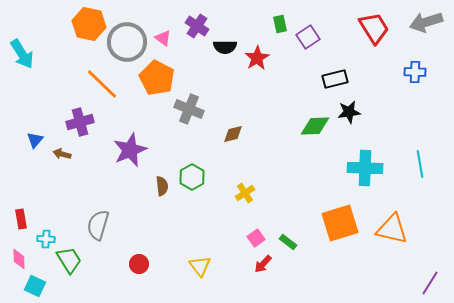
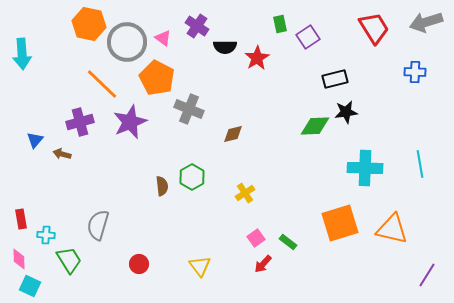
cyan arrow at (22, 54): rotated 28 degrees clockwise
black star at (349, 112): moved 3 px left
purple star at (130, 150): moved 28 px up
cyan cross at (46, 239): moved 4 px up
purple line at (430, 283): moved 3 px left, 8 px up
cyan square at (35, 286): moved 5 px left
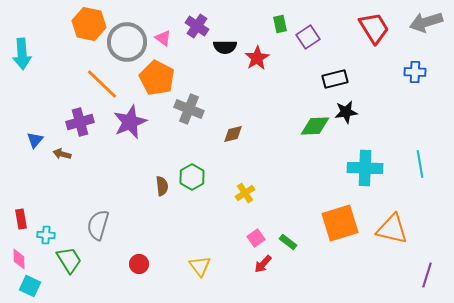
purple line at (427, 275): rotated 15 degrees counterclockwise
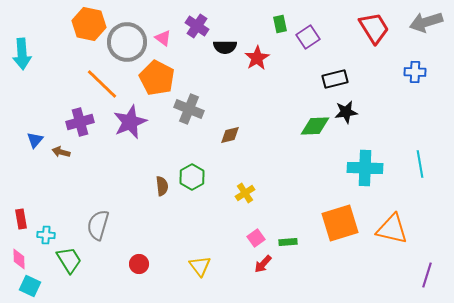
brown diamond at (233, 134): moved 3 px left, 1 px down
brown arrow at (62, 154): moved 1 px left, 2 px up
green rectangle at (288, 242): rotated 42 degrees counterclockwise
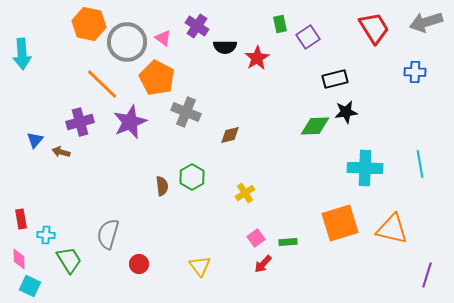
gray cross at (189, 109): moved 3 px left, 3 px down
gray semicircle at (98, 225): moved 10 px right, 9 px down
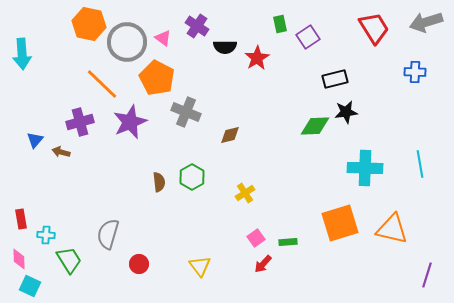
brown semicircle at (162, 186): moved 3 px left, 4 px up
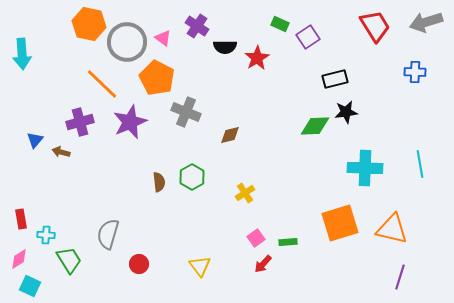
green rectangle at (280, 24): rotated 54 degrees counterclockwise
red trapezoid at (374, 28): moved 1 px right, 2 px up
pink diamond at (19, 259): rotated 60 degrees clockwise
purple line at (427, 275): moved 27 px left, 2 px down
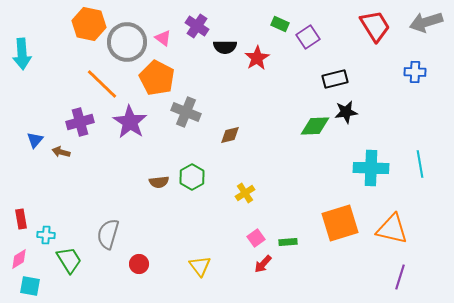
purple star at (130, 122): rotated 16 degrees counterclockwise
cyan cross at (365, 168): moved 6 px right
brown semicircle at (159, 182): rotated 90 degrees clockwise
cyan square at (30, 286): rotated 15 degrees counterclockwise
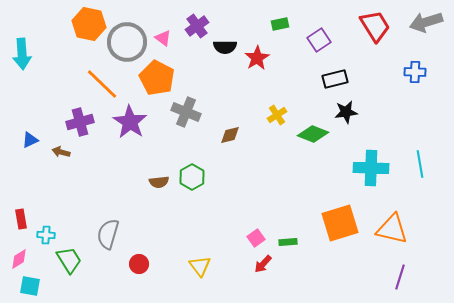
green rectangle at (280, 24): rotated 36 degrees counterclockwise
purple cross at (197, 26): rotated 20 degrees clockwise
purple square at (308, 37): moved 11 px right, 3 px down
green diamond at (315, 126): moved 2 px left, 8 px down; rotated 24 degrees clockwise
blue triangle at (35, 140): moved 5 px left; rotated 24 degrees clockwise
yellow cross at (245, 193): moved 32 px right, 78 px up
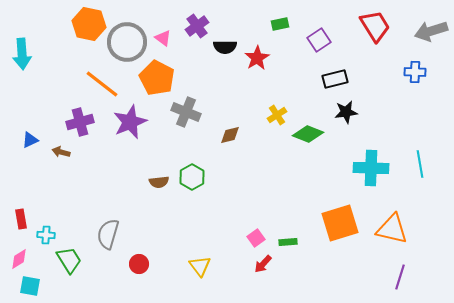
gray arrow at (426, 22): moved 5 px right, 9 px down
orange line at (102, 84): rotated 6 degrees counterclockwise
purple star at (130, 122): rotated 16 degrees clockwise
green diamond at (313, 134): moved 5 px left
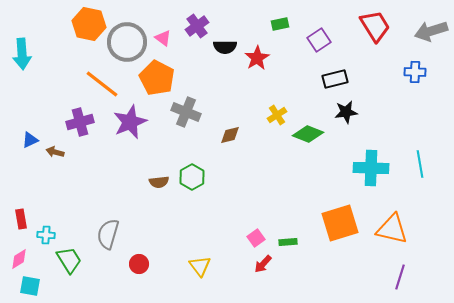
brown arrow at (61, 152): moved 6 px left
